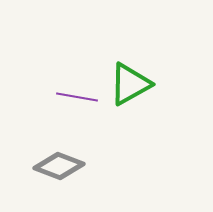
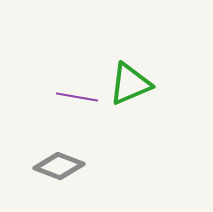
green triangle: rotated 6 degrees clockwise
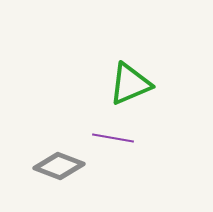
purple line: moved 36 px right, 41 px down
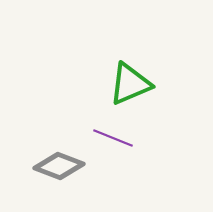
purple line: rotated 12 degrees clockwise
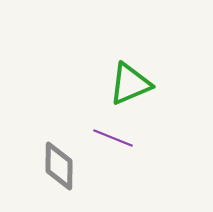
gray diamond: rotated 69 degrees clockwise
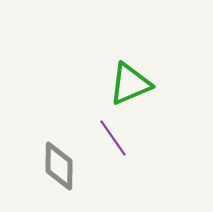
purple line: rotated 33 degrees clockwise
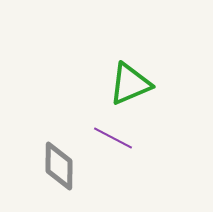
purple line: rotated 27 degrees counterclockwise
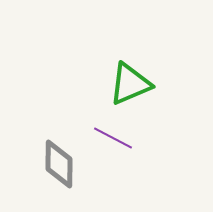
gray diamond: moved 2 px up
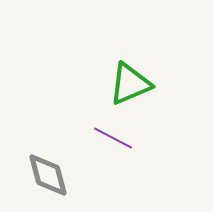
gray diamond: moved 11 px left, 11 px down; rotated 15 degrees counterclockwise
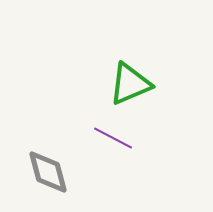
gray diamond: moved 3 px up
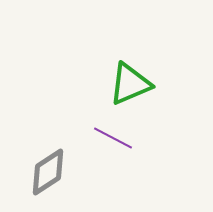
gray diamond: rotated 72 degrees clockwise
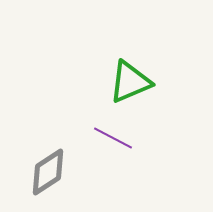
green triangle: moved 2 px up
